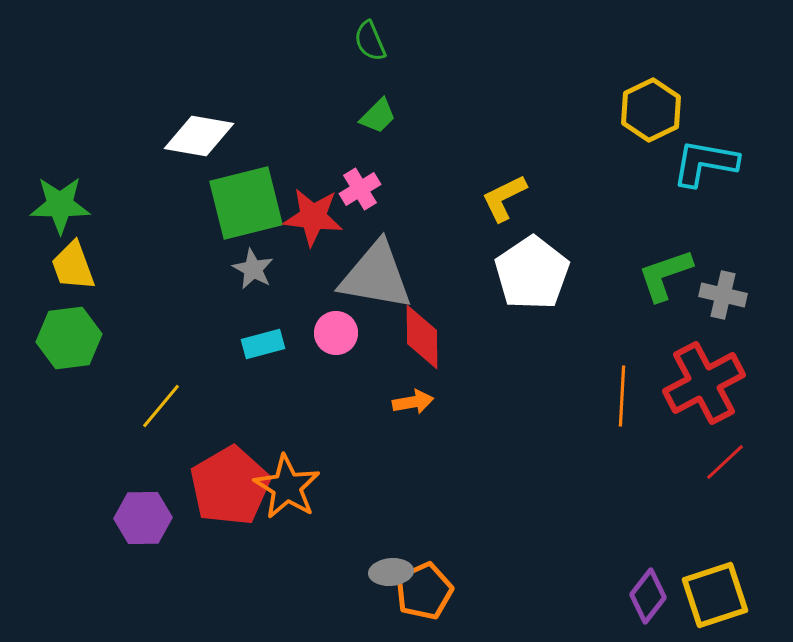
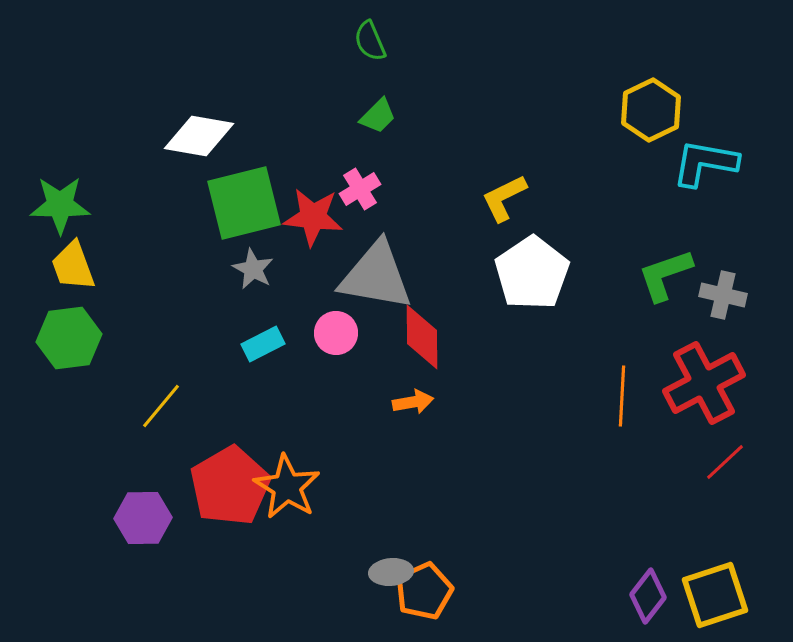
green square: moved 2 px left
cyan rectangle: rotated 12 degrees counterclockwise
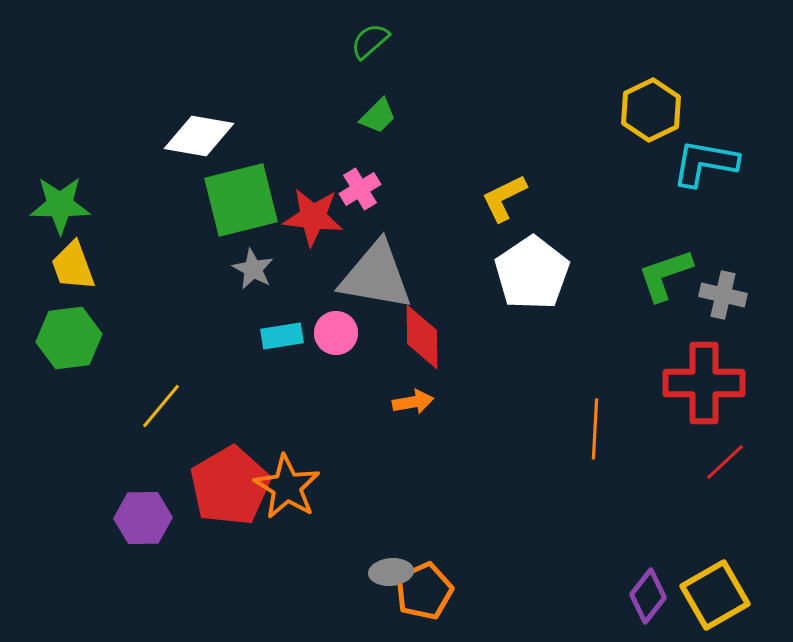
green semicircle: rotated 72 degrees clockwise
green square: moved 3 px left, 3 px up
cyan rectangle: moved 19 px right, 8 px up; rotated 18 degrees clockwise
red cross: rotated 28 degrees clockwise
orange line: moved 27 px left, 33 px down
yellow square: rotated 12 degrees counterclockwise
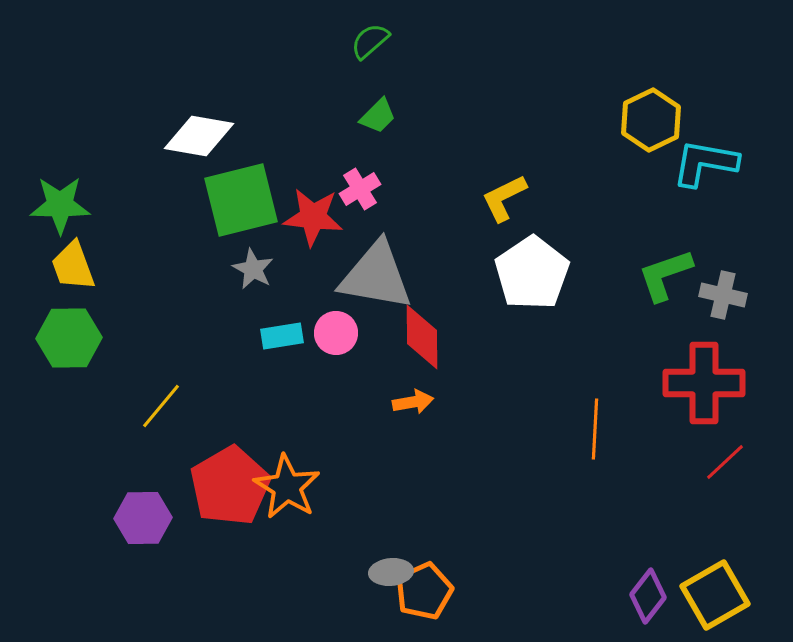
yellow hexagon: moved 10 px down
green hexagon: rotated 6 degrees clockwise
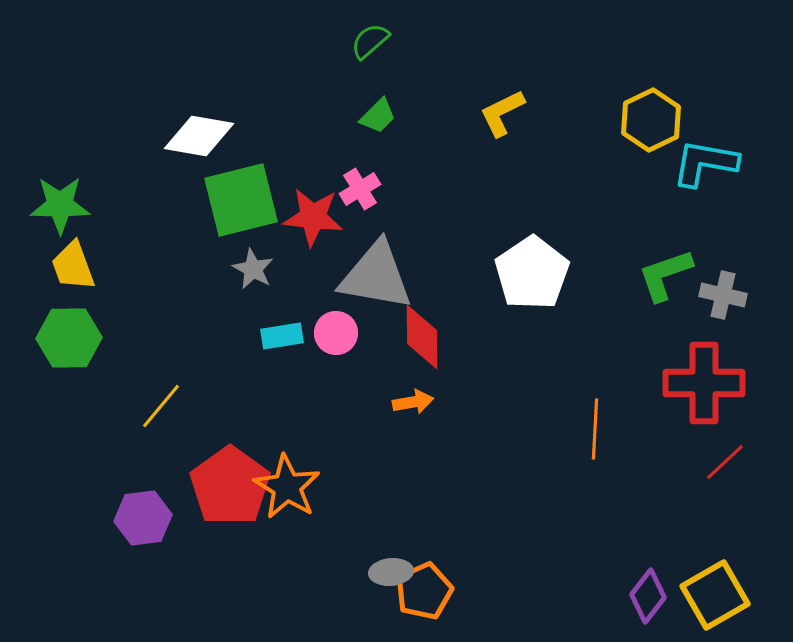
yellow L-shape: moved 2 px left, 85 px up
red pentagon: rotated 6 degrees counterclockwise
purple hexagon: rotated 6 degrees counterclockwise
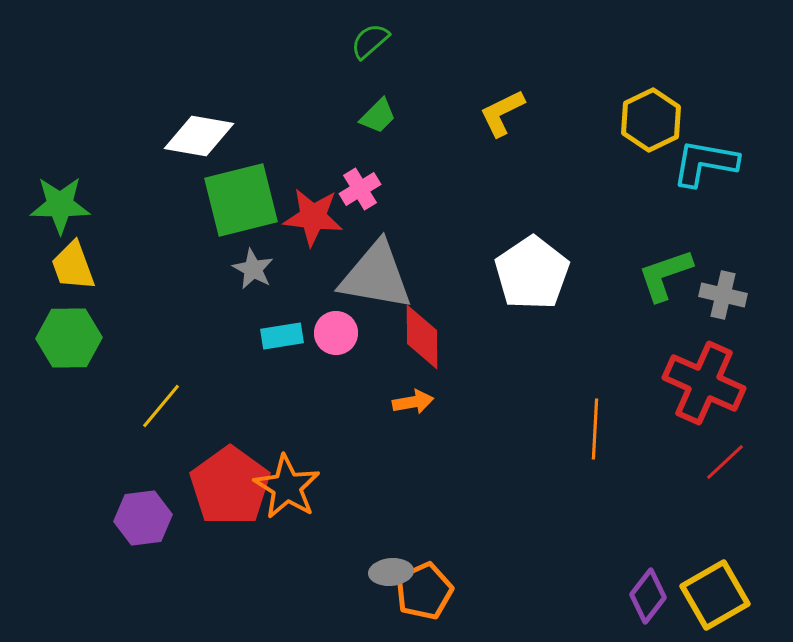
red cross: rotated 24 degrees clockwise
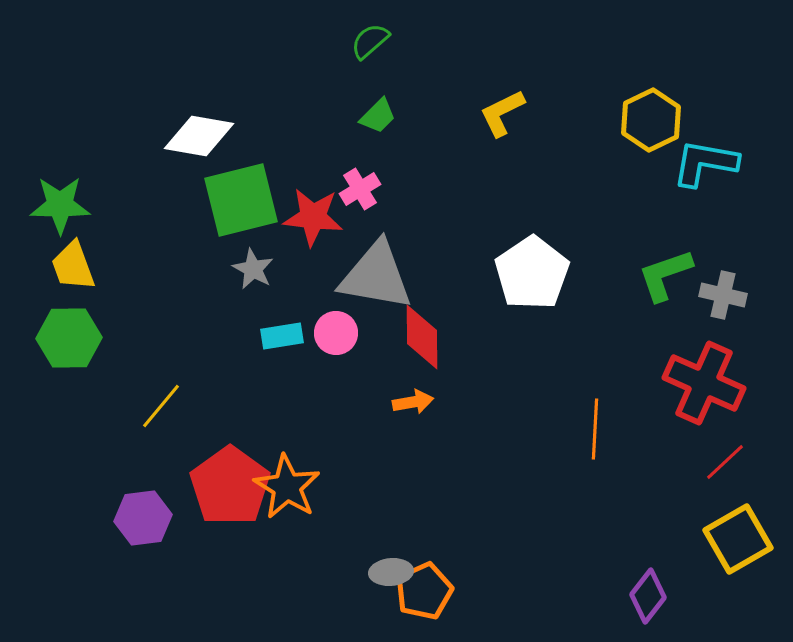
yellow square: moved 23 px right, 56 px up
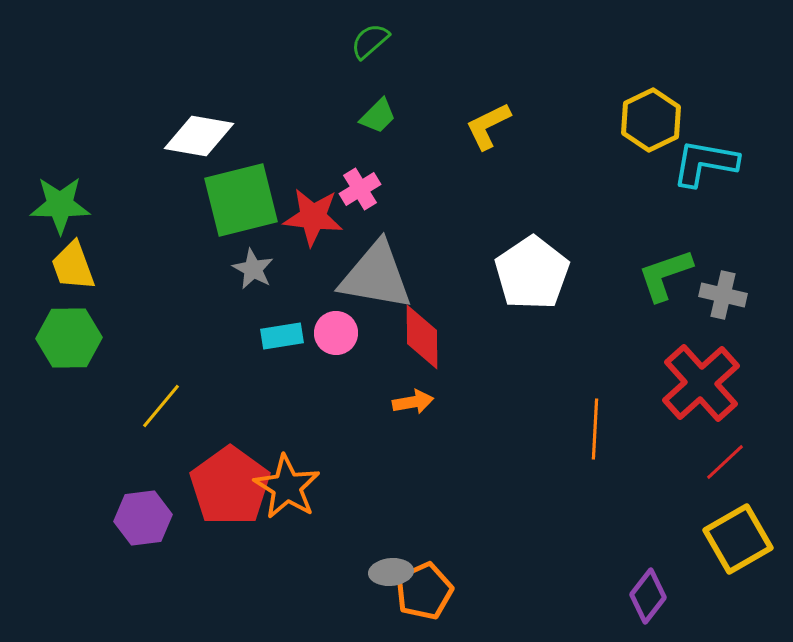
yellow L-shape: moved 14 px left, 13 px down
red cross: moved 3 px left; rotated 24 degrees clockwise
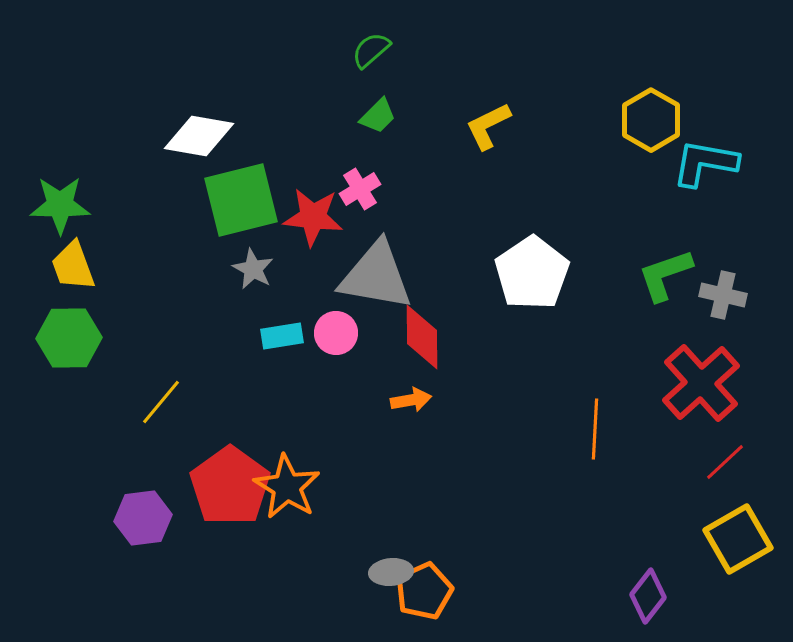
green semicircle: moved 1 px right, 9 px down
yellow hexagon: rotated 4 degrees counterclockwise
orange arrow: moved 2 px left, 2 px up
yellow line: moved 4 px up
